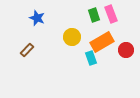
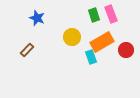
cyan rectangle: moved 1 px up
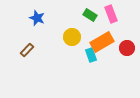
green rectangle: moved 4 px left; rotated 40 degrees counterclockwise
red circle: moved 1 px right, 2 px up
cyan rectangle: moved 2 px up
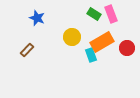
green rectangle: moved 4 px right, 1 px up
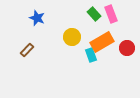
green rectangle: rotated 16 degrees clockwise
